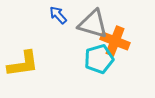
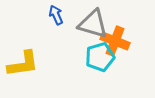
blue arrow: moved 2 px left; rotated 18 degrees clockwise
cyan pentagon: moved 1 px right, 2 px up
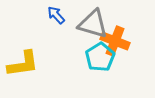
blue arrow: rotated 18 degrees counterclockwise
cyan pentagon: rotated 16 degrees counterclockwise
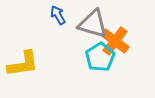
blue arrow: moved 2 px right; rotated 12 degrees clockwise
orange cross: rotated 16 degrees clockwise
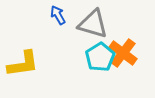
orange cross: moved 8 px right, 12 px down
